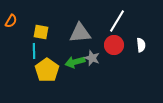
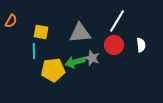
yellow pentagon: moved 6 px right; rotated 30 degrees clockwise
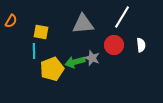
white line: moved 5 px right, 4 px up
gray triangle: moved 3 px right, 9 px up
yellow pentagon: moved 1 px left, 1 px up; rotated 15 degrees counterclockwise
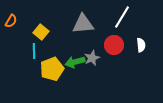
yellow square: rotated 28 degrees clockwise
gray star: rotated 28 degrees clockwise
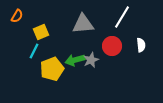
orange semicircle: moved 6 px right, 5 px up
yellow square: rotated 28 degrees clockwise
red circle: moved 2 px left, 1 px down
cyan line: rotated 28 degrees clockwise
gray star: moved 1 px left, 2 px down
green arrow: moved 2 px up
